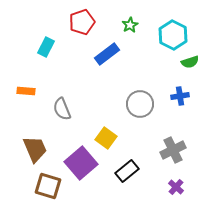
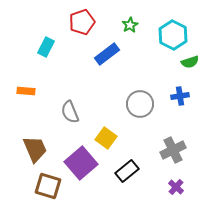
gray semicircle: moved 8 px right, 3 px down
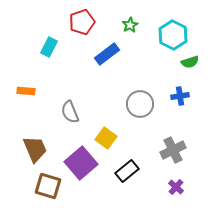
cyan rectangle: moved 3 px right
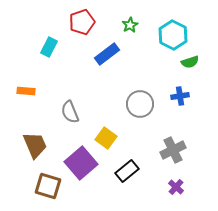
brown trapezoid: moved 4 px up
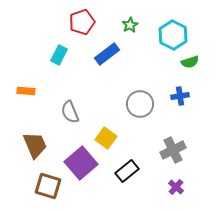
cyan rectangle: moved 10 px right, 8 px down
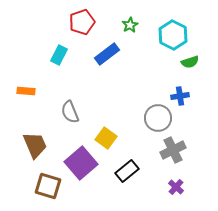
gray circle: moved 18 px right, 14 px down
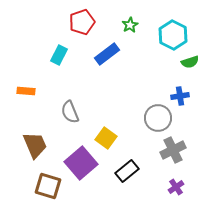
purple cross: rotated 14 degrees clockwise
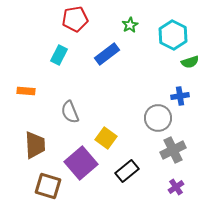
red pentagon: moved 7 px left, 3 px up; rotated 10 degrees clockwise
brown trapezoid: rotated 20 degrees clockwise
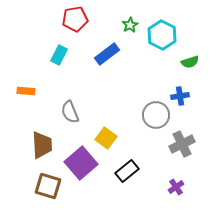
cyan hexagon: moved 11 px left
gray circle: moved 2 px left, 3 px up
brown trapezoid: moved 7 px right
gray cross: moved 9 px right, 6 px up
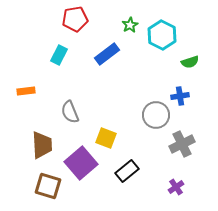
orange rectangle: rotated 12 degrees counterclockwise
yellow square: rotated 15 degrees counterclockwise
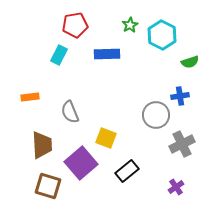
red pentagon: moved 6 px down
blue rectangle: rotated 35 degrees clockwise
orange rectangle: moved 4 px right, 6 px down
